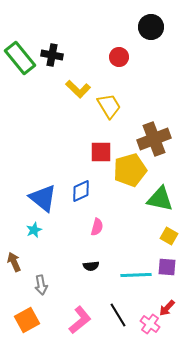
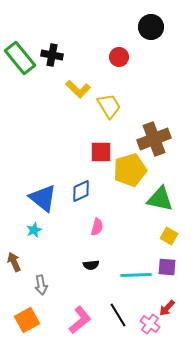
black semicircle: moved 1 px up
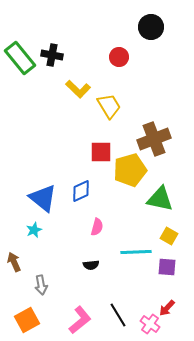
cyan line: moved 23 px up
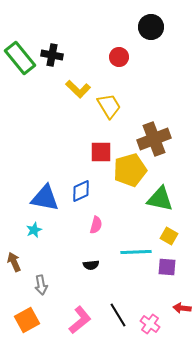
blue triangle: moved 2 px right; rotated 28 degrees counterclockwise
pink semicircle: moved 1 px left, 2 px up
red arrow: moved 15 px right; rotated 54 degrees clockwise
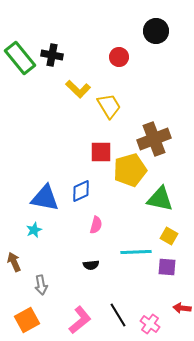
black circle: moved 5 px right, 4 px down
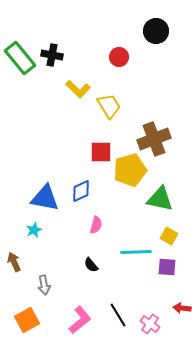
black semicircle: rotated 56 degrees clockwise
gray arrow: moved 3 px right
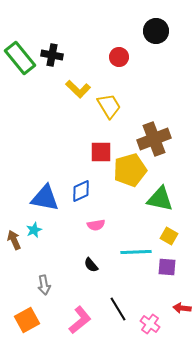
pink semicircle: rotated 66 degrees clockwise
brown arrow: moved 22 px up
black line: moved 6 px up
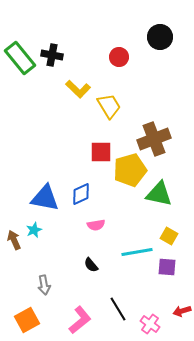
black circle: moved 4 px right, 6 px down
blue diamond: moved 3 px down
green triangle: moved 1 px left, 5 px up
cyan line: moved 1 px right; rotated 8 degrees counterclockwise
red arrow: moved 3 px down; rotated 24 degrees counterclockwise
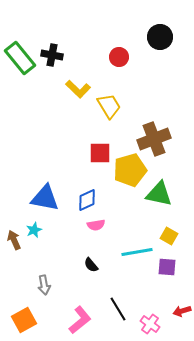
red square: moved 1 px left, 1 px down
blue diamond: moved 6 px right, 6 px down
orange square: moved 3 px left
